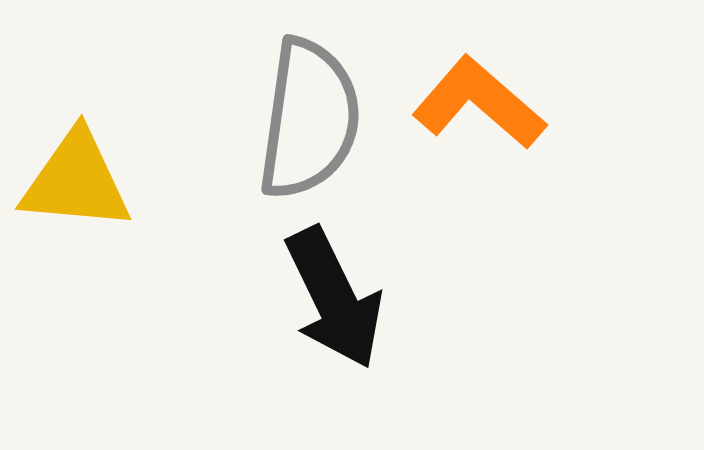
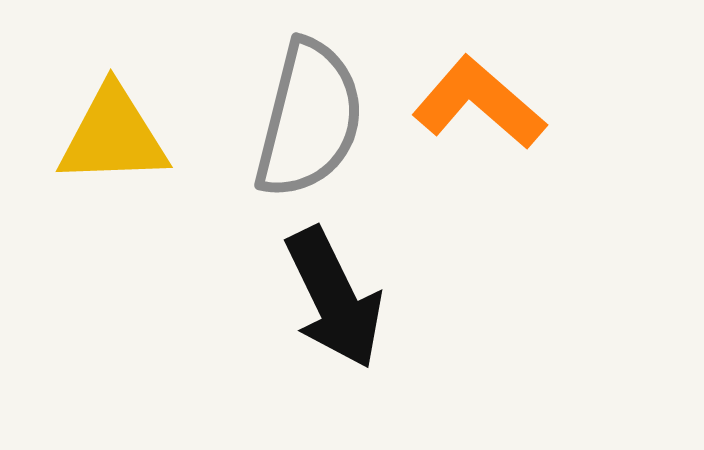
gray semicircle: rotated 6 degrees clockwise
yellow triangle: moved 37 px right, 45 px up; rotated 7 degrees counterclockwise
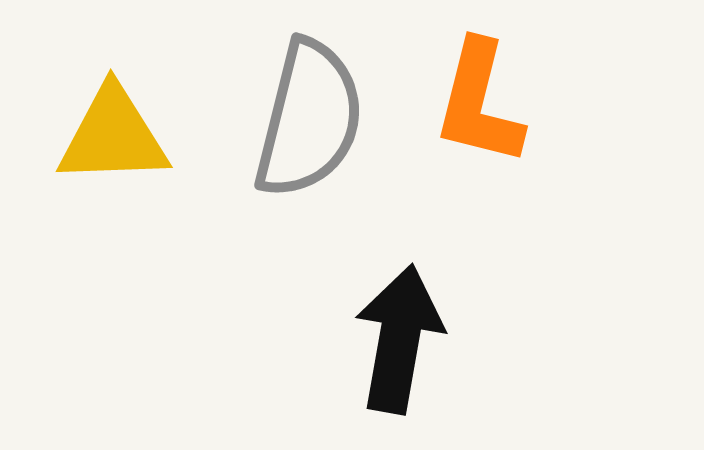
orange L-shape: rotated 117 degrees counterclockwise
black arrow: moved 65 px right, 41 px down; rotated 144 degrees counterclockwise
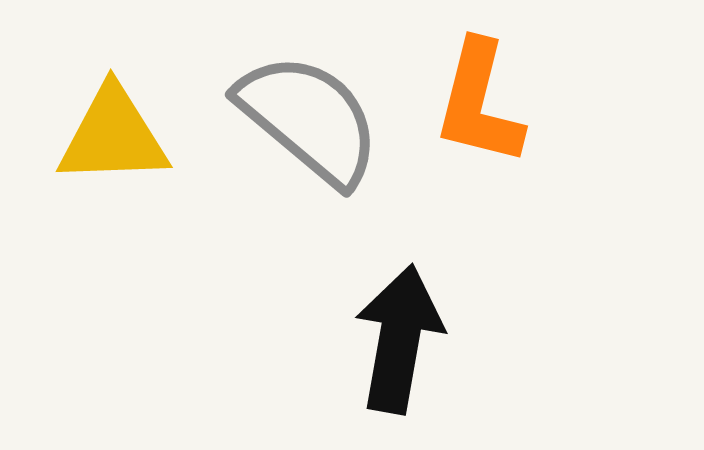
gray semicircle: rotated 64 degrees counterclockwise
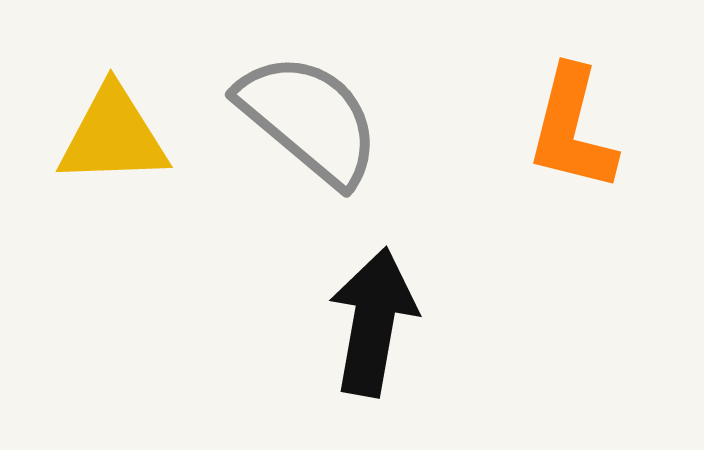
orange L-shape: moved 93 px right, 26 px down
black arrow: moved 26 px left, 17 px up
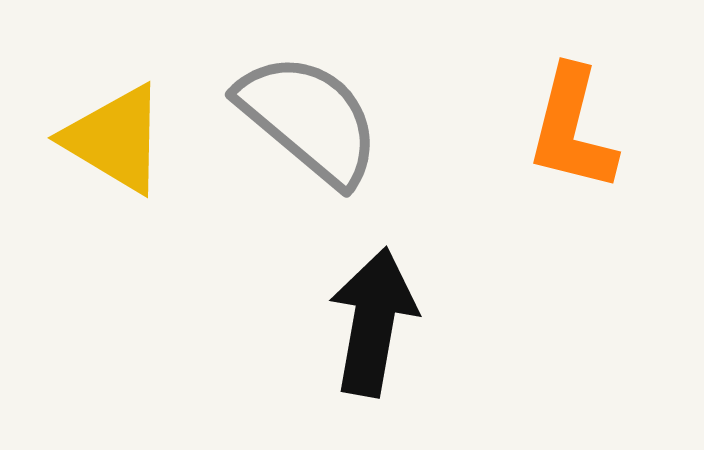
yellow triangle: moved 2 px right, 3 px down; rotated 33 degrees clockwise
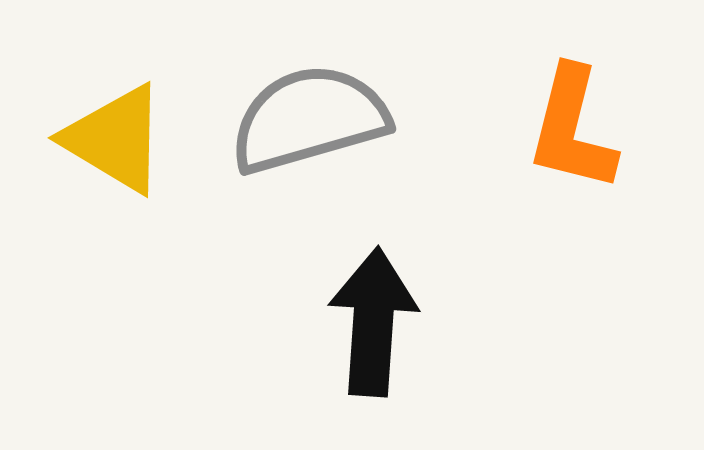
gray semicircle: rotated 56 degrees counterclockwise
black arrow: rotated 6 degrees counterclockwise
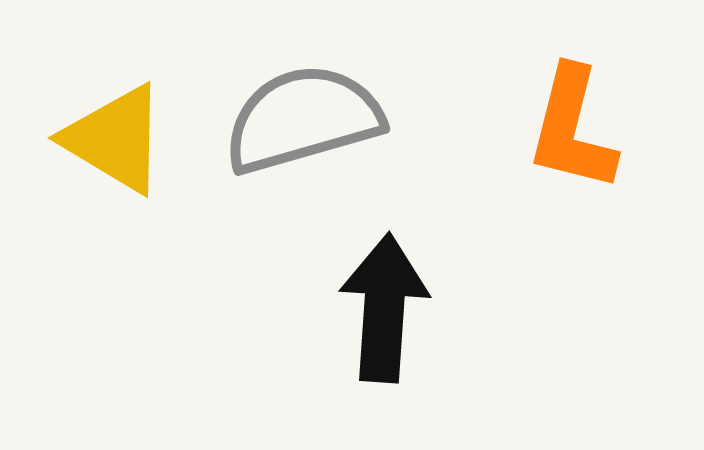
gray semicircle: moved 6 px left
black arrow: moved 11 px right, 14 px up
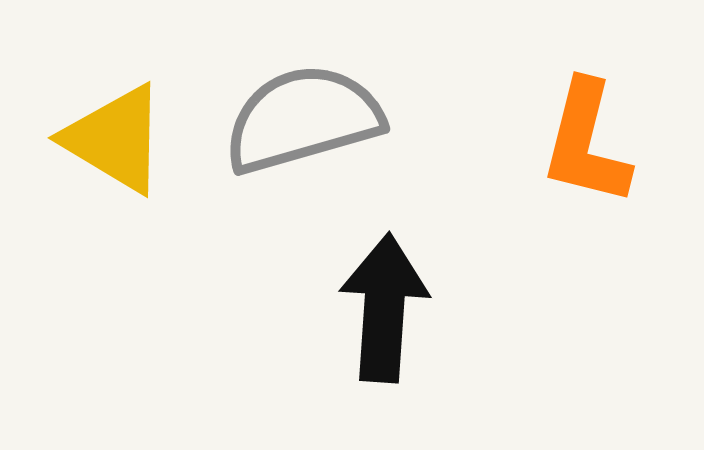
orange L-shape: moved 14 px right, 14 px down
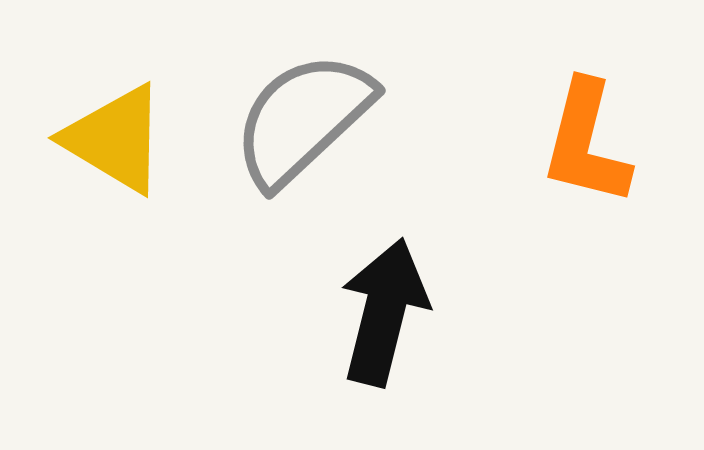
gray semicircle: rotated 27 degrees counterclockwise
black arrow: moved 4 px down; rotated 10 degrees clockwise
